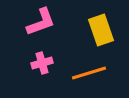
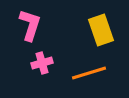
pink L-shape: moved 11 px left, 3 px down; rotated 52 degrees counterclockwise
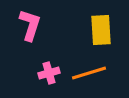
yellow rectangle: rotated 16 degrees clockwise
pink cross: moved 7 px right, 10 px down
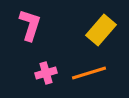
yellow rectangle: rotated 44 degrees clockwise
pink cross: moved 3 px left
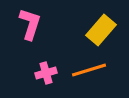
pink L-shape: moved 1 px up
orange line: moved 3 px up
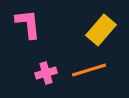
pink L-shape: moved 2 px left; rotated 24 degrees counterclockwise
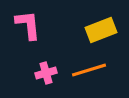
pink L-shape: moved 1 px down
yellow rectangle: rotated 28 degrees clockwise
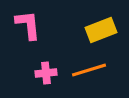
pink cross: rotated 10 degrees clockwise
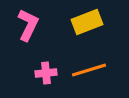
pink L-shape: rotated 32 degrees clockwise
yellow rectangle: moved 14 px left, 8 px up
